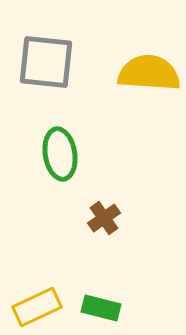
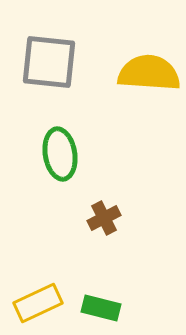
gray square: moved 3 px right
brown cross: rotated 8 degrees clockwise
yellow rectangle: moved 1 px right, 4 px up
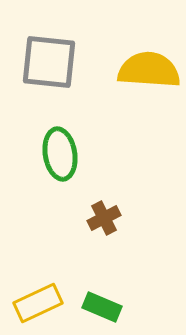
yellow semicircle: moved 3 px up
green rectangle: moved 1 px right, 1 px up; rotated 9 degrees clockwise
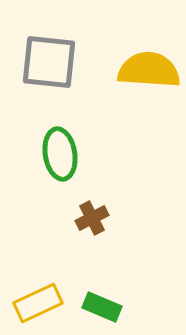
brown cross: moved 12 px left
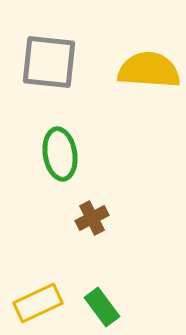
green rectangle: rotated 30 degrees clockwise
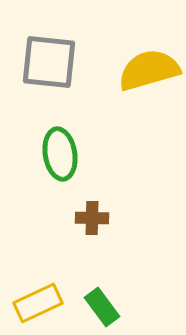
yellow semicircle: rotated 20 degrees counterclockwise
brown cross: rotated 28 degrees clockwise
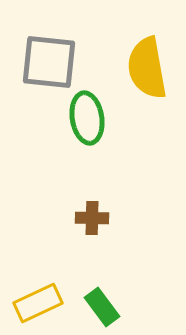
yellow semicircle: moved 2 px left, 2 px up; rotated 84 degrees counterclockwise
green ellipse: moved 27 px right, 36 px up
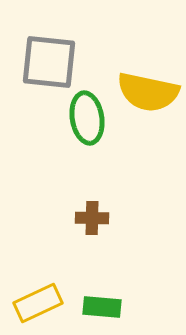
yellow semicircle: moved 1 px right, 24 px down; rotated 68 degrees counterclockwise
green rectangle: rotated 48 degrees counterclockwise
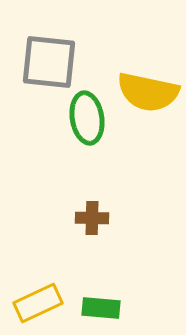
green rectangle: moved 1 px left, 1 px down
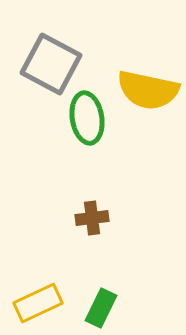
gray square: moved 2 px right, 2 px down; rotated 22 degrees clockwise
yellow semicircle: moved 2 px up
brown cross: rotated 8 degrees counterclockwise
green rectangle: rotated 69 degrees counterclockwise
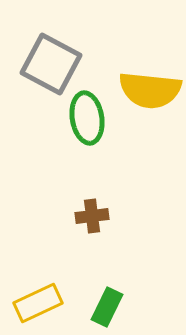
yellow semicircle: moved 2 px right; rotated 6 degrees counterclockwise
brown cross: moved 2 px up
green rectangle: moved 6 px right, 1 px up
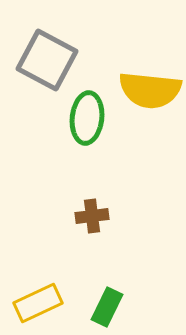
gray square: moved 4 px left, 4 px up
green ellipse: rotated 15 degrees clockwise
